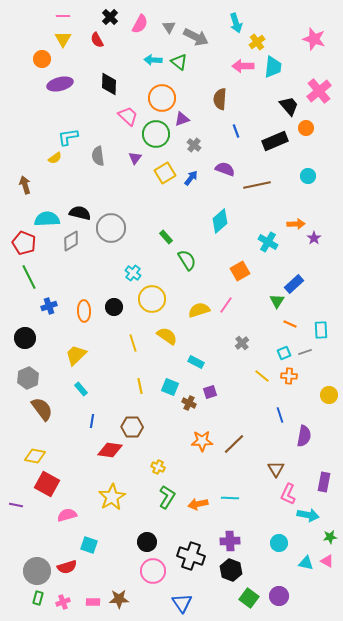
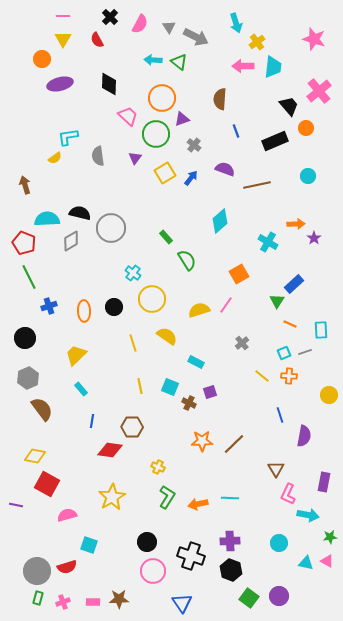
orange square at (240, 271): moved 1 px left, 3 px down
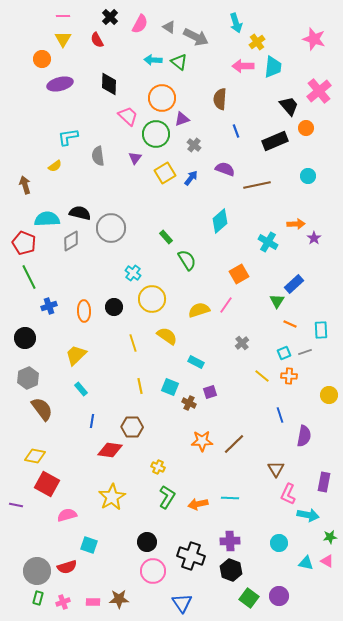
gray triangle at (169, 27): rotated 24 degrees counterclockwise
yellow semicircle at (55, 158): moved 8 px down
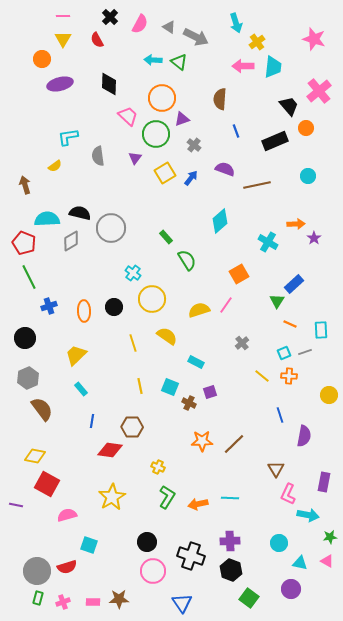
cyan triangle at (306, 563): moved 6 px left
purple circle at (279, 596): moved 12 px right, 7 px up
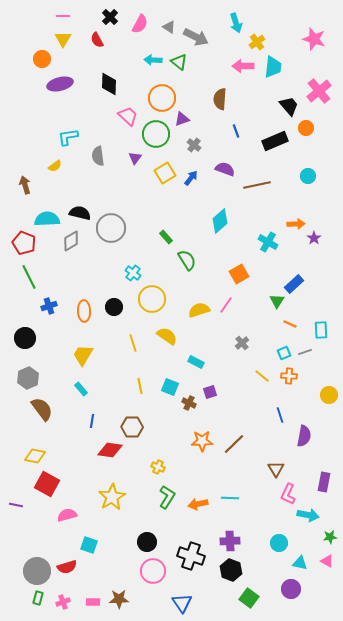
yellow trapezoid at (76, 355): moved 7 px right; rotated 15 degrees counterclockwise
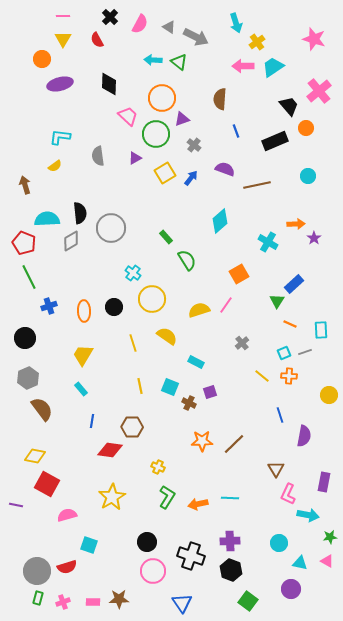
cyan trapezoid at (273, 67): rotated 130 degrees counterclockwise
cyan L-shape at (68, 137): moved 8 px left; rotated 15 degrees clockwise
purple triangle at (135, 158): rotated 24 degrees clockwise
black semicircle at (80, 213): rotated 70 degrees clockwise
green square at (249, 598): moved 1 px left, 3 px down
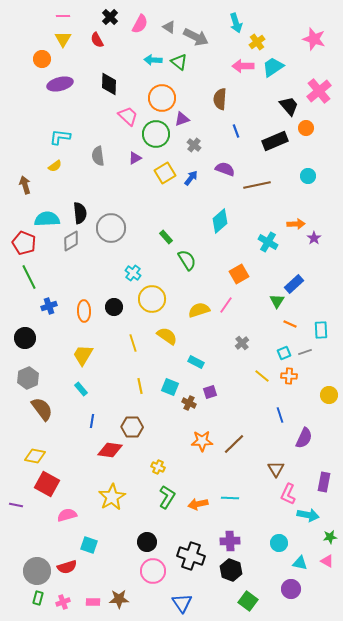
purple semicircle at (304, 436): moved 2 px down; rotated 15 degrees clockwise
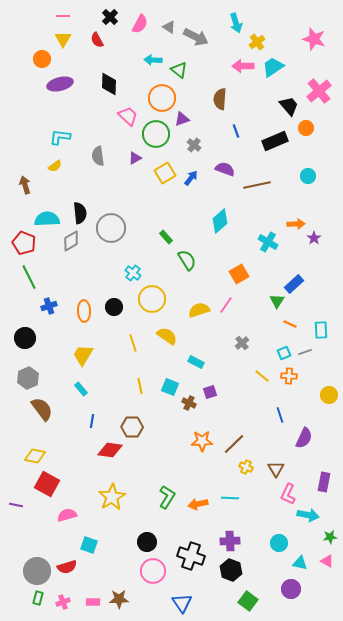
green triangle at (179, 62): moved 8 px down
yellow cross at (158, 467): moved 88 px right
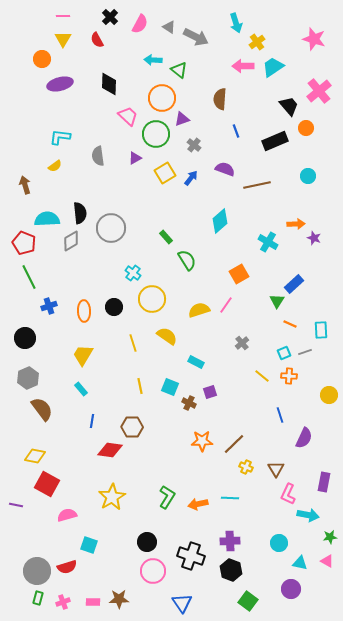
purple star at (314, 238): rotated 16 degrees counterclockwise
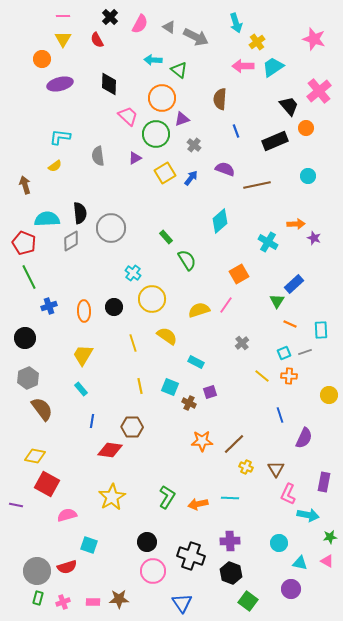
black hexagon at (231, 570): moved 3 px down
